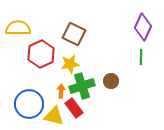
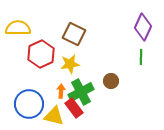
green cross: moved 1 px left, 6 px down; rotated 10 degrees counterclockwise
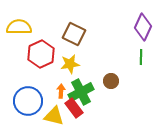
yellow semicircle: moved 1 px right, 1 px up
blue circle: moved 1 px left, 3 px up
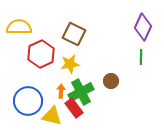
yellow triangle: moved 2 px left
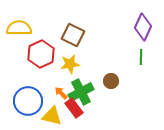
yellow semicircle: moved 1 px down
brown square: moved 1 px left, 1 px down
orange arrow: moved 2 px down; rotated 48 degrees counterclockwise
